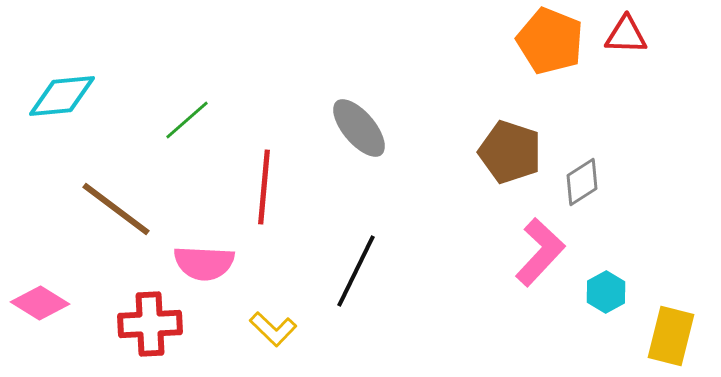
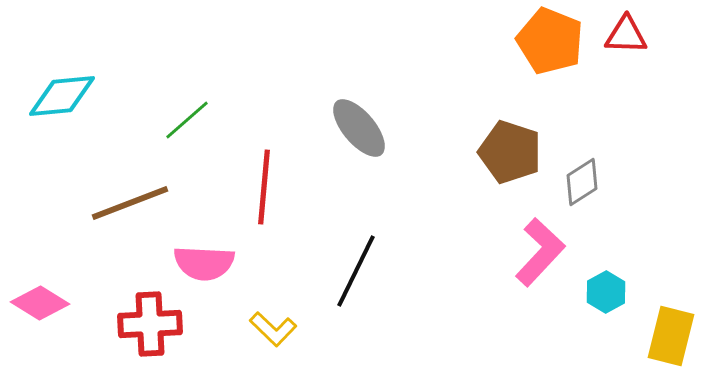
brown line: moved 14 px right, 6 px up; rotated 58 degrees counterclockwise
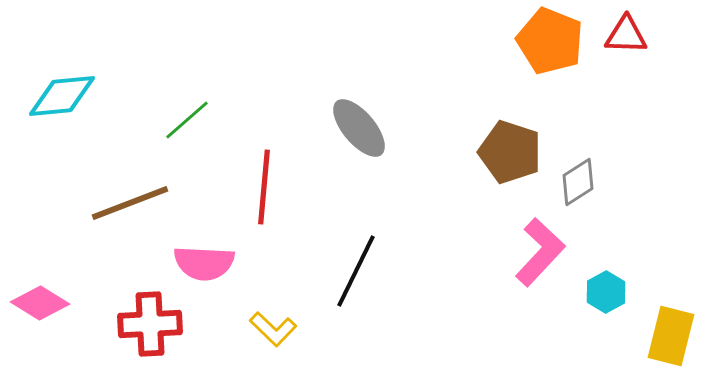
gray diamond: moved 4 px left
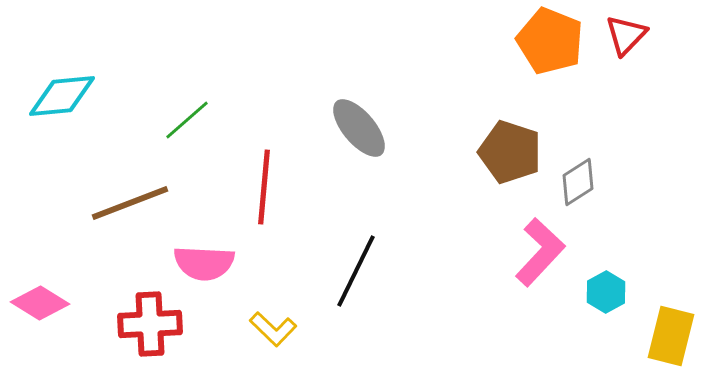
red triangle: rotated 48 degrees counterclockwise
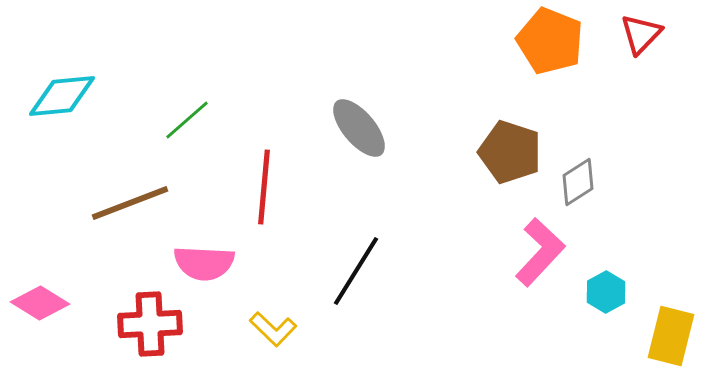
red triangle: moved 15 px right, 1 px up
black line: rotated 6 degrees clockwise
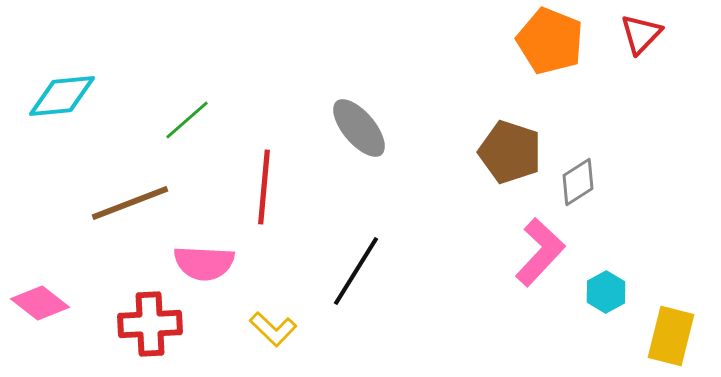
pink diamond: rotated 6 degrees clockwise
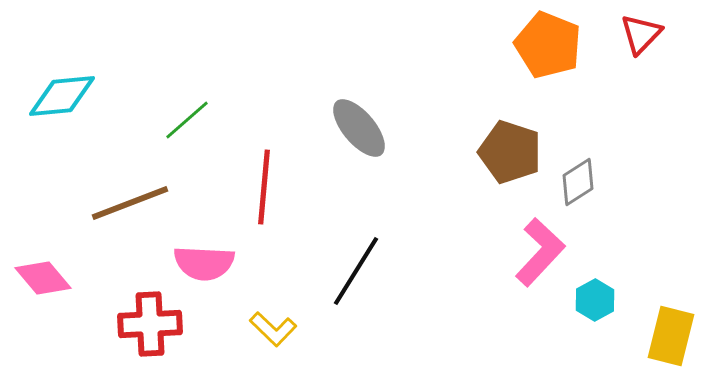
orange pentagon: moved 2 px left, 4 px down
cyan hexagon: moved 11 px left, 8 px down
pink diamond: moved 3 px right, 25 px up; rotated 12 degrees clockwise
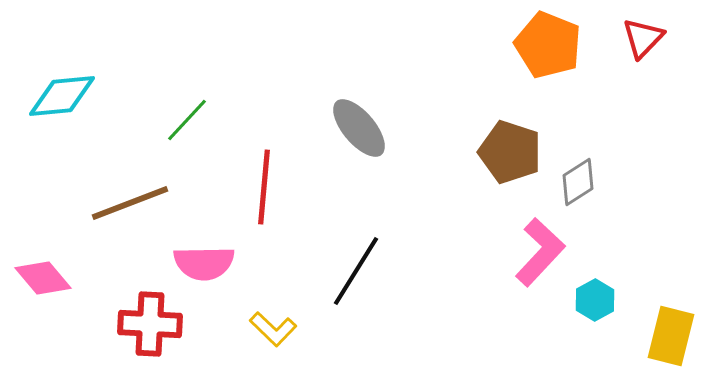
red triangle: moved 2 px right, 4 px down
green line: rotated 6 degrees counterclockwise
pink semicircle: rotated 4 degrees counterclockwise
red cross: rotated 6 degrees clockwise
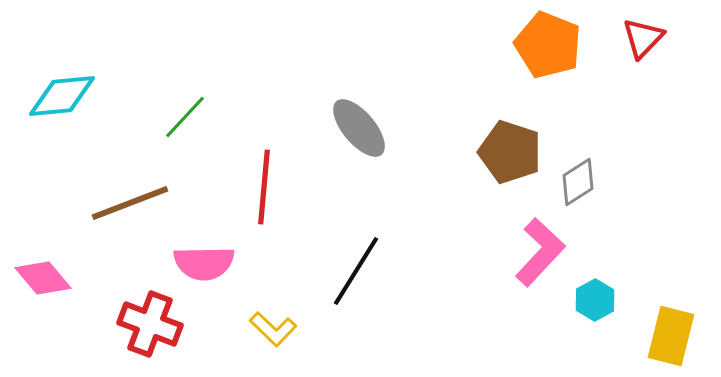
green line: moved 2 px left, 3 px up
red cross: rotated 18 degrees clockwise
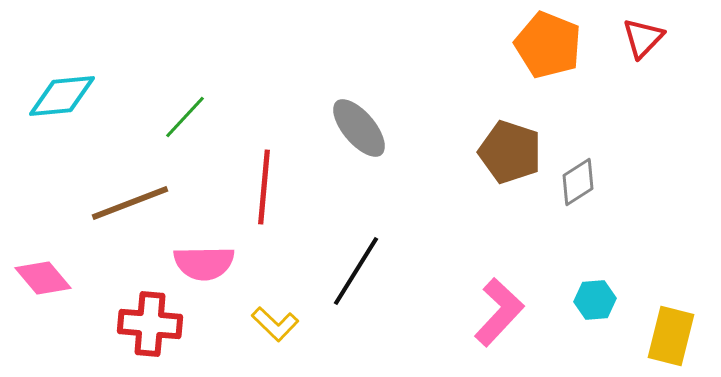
pink L-shape: moved 41 px left, 60 px down
cyan hexagon: rotated 24 degrees clockwise
red cross: rotated 16 degrees counterclockwise
yellow L-shape: moved 2 px right, 5 px up
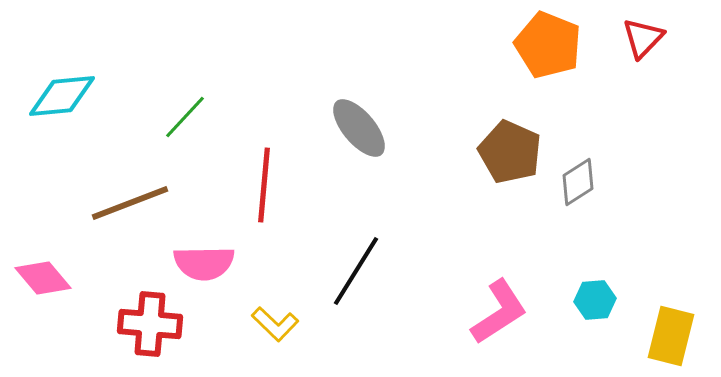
brown pentagon: rotated 6 degrees clockwise
red line: moved 2 px up
pink L-shape: rotated 14 degrees clockwise
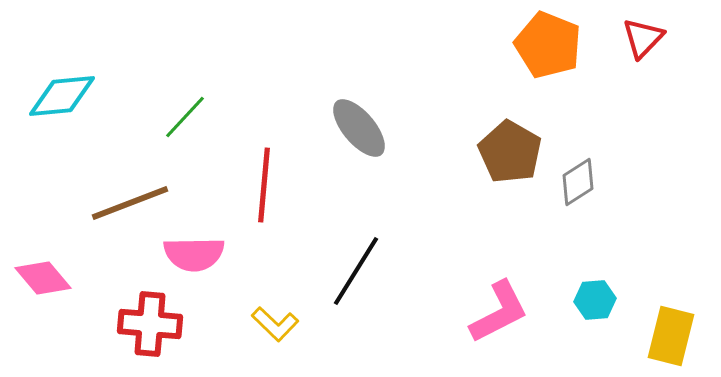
brown pentagon: rotated 6 degrees clockwise
pink semicircle: moved 10 px left, 9 px up
pink L-shape: rotated 6 degrees clockwise
